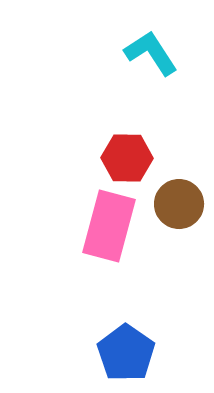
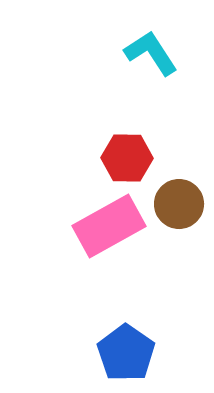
pink rectangle: rotated 46 degrees clockwise
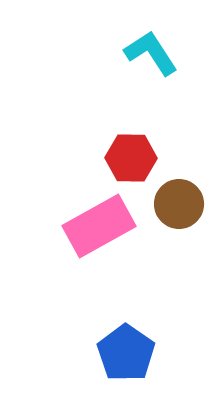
red hexagon: moved 4 px right
pink rectangle: moved 10 px left
